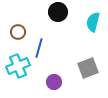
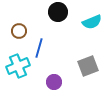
cyan semicircle: moved 1 px left; rotated 126 degrees counterclockwise
brown circle: moved 1 px right, 1 px up
gray square: moved 2 px up
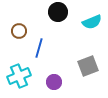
cyan cross: moved 1 px right, 10 px down
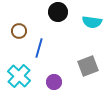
cyan semicircle: rotated 30 degrees clockwise
cyan cross: rotated 25 degrees counterclockwise
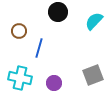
cyan semicircle: moved 2 px right, 1 px up; rotated 126 degrees clockwise
gray square: moved 5 px right, 9 px down
cyan cross: moved 1 px right, 2 px down; rotated 30 degrees counterclockwise
purple circle: moved 1 px down
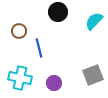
blue line: rotated 30 degrees counterclockwise
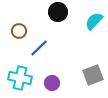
blue line: rotated 60 degrees clockwise
purple circle: moved 2 px left
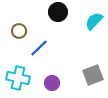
cyan cross: moved 2 px left
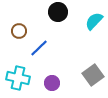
gray square: rotated 15 degrees counterclockwise
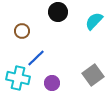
brown circle: moved 3 px right
blue line: moved 3 px left, 10 px down
